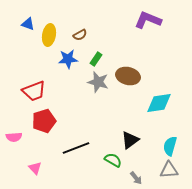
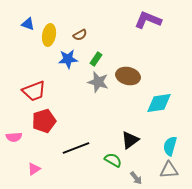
pink triangle: moved 1 px left, 1 px down; rotated 40 degrees clockwise
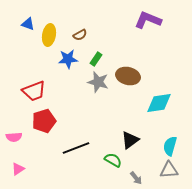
pink triangle: moved 16 px left
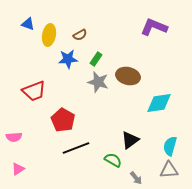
purple L-shape: moved 6 px right, 7 px down
red pentagon: moved 19 px right, 1 px up; rotated 25 degrees counterclockwise
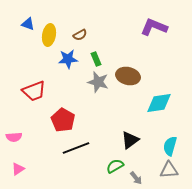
green rectangle: rotated 56 degrees counterclockwise
green semicircle: moved 2 px right, 6 px down; rotated 60 degrees counterclockwise
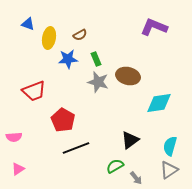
yellow ellipse: moved 3 px down
gray triangle: rotated 30 degrees counterclockwise
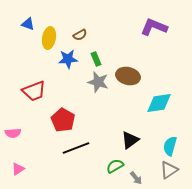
pink semicircle: moved 1 px left, 4 px up
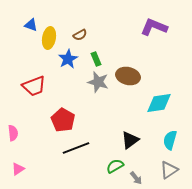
blue triangle: moved 3 px right, 1 px down
blue star: rotated 24 degrees counterclockwise
red trapezoid: moved 5 px up
pink semicircle: rotated 91 degrees counterclockwise
cyan semicircle: moved 6 px up
